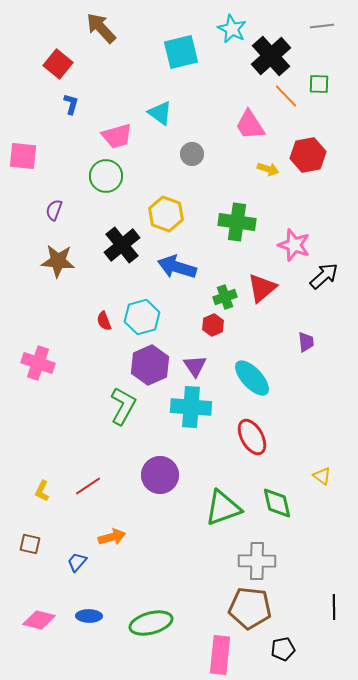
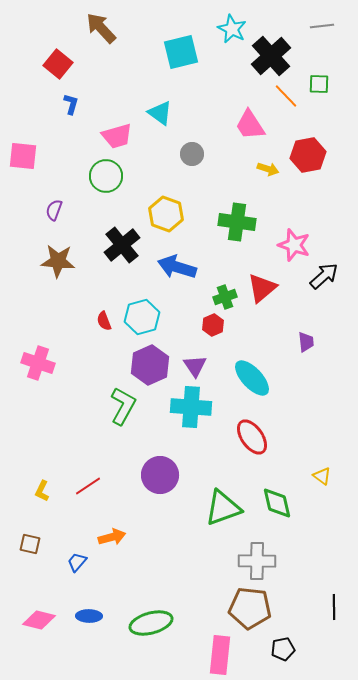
red ellipse at (252, 437): rotated 6 degrees counterclockwise
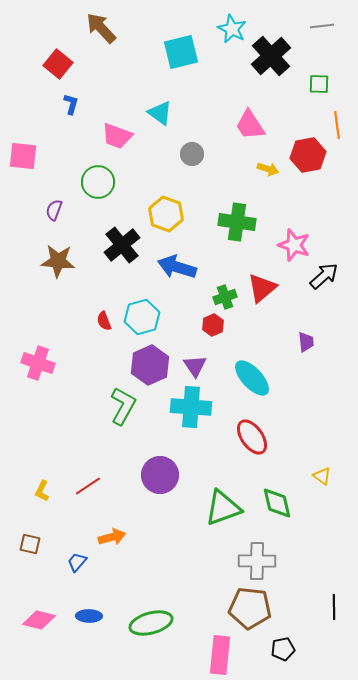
orange line at (286, 96): moved 51 px right, 29 px down; rotated 36 degrees clockwise
pink trapezoid at (117, 136): rotated 36 degrees clockwise
green circle at (106, 176): moved 8 px left, 6 px down
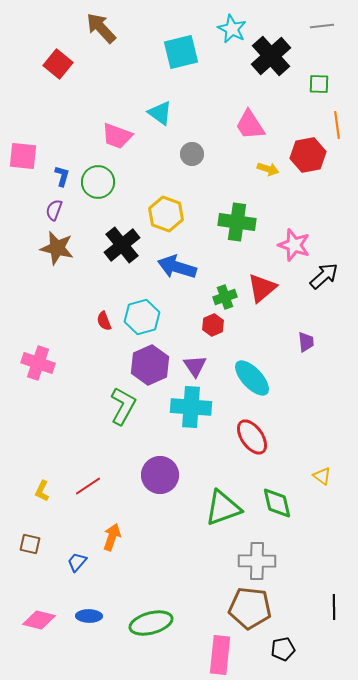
blue L-shape at (71, 104): moved 9 px left, 72 px down
brown star at (58, 261): moved 1 px left, 13 px up; rotated 8 degrees clockwise
orange arrow at (112, 537): rotated 56 degrees counterclockwise
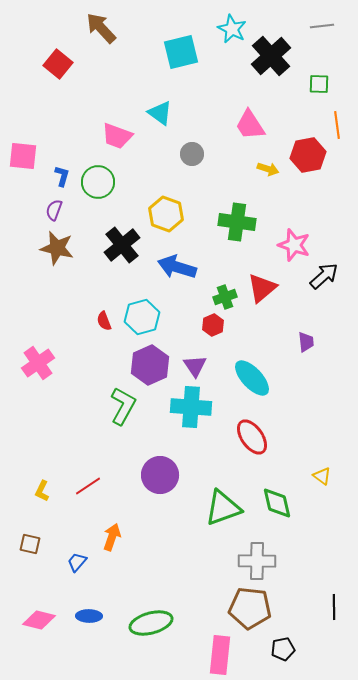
pink cross at (38, 363): rotated 36 degrees clockwise
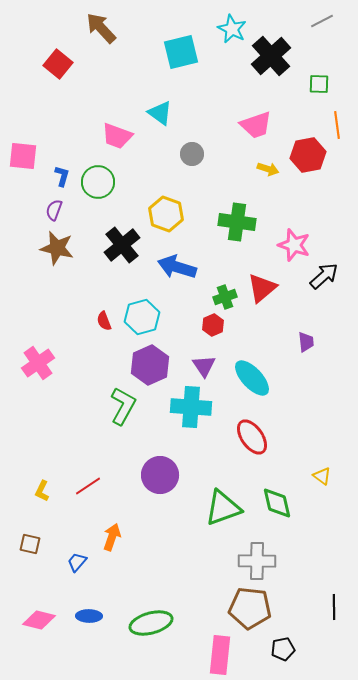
gray line at (322, 26): moved 5 px up; rotated 20 degrees counterclockwise
pink trapezoid at (250, 125): moved 6 px right; rotated 76 degrees counterclockwise
purple triangle at (195, 366): moved 9 px right
